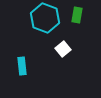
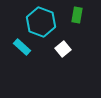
cyan hexagon: moved 4 px left, 4 px down
cyan rectangle: moved 19 px up; rotated 42 degrees counterclockwise
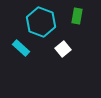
green rectangle: moved 1 px down
cyan rectangle: moved 1 px left, 1 px down
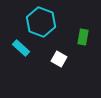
green rectangle: moved 6 px right, 21 px down
white square: moved 4 px left, 10 px down; rotated 21 degrees counterclockwise
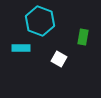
cyan hexagon: moved 1 px left, 1 px up
cyan rectangle: rotated 42 degrees counterclockwise
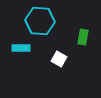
cyan hexagon: rotated 16 degrees counterclockwise
